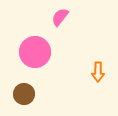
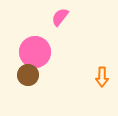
orange arrow: moved 4 px right, 5 px down
brown circle: moved 4 px right, 19 px up
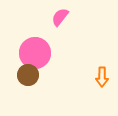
pink circle: moved 1 px down
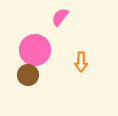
pink circle: moved 3 px up
orange arrow: moved 21 px left, 15 px up
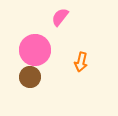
orange arrow: rotated 12 degrees clockwise
brown circle: moved 2 px right, 2 px down
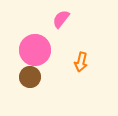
pink semicircle: moved 1 px right, 2 px down
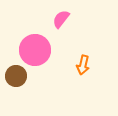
orange arrow: moved 2 px right, 3 px down
brown circle: moved 14 px left, 1 px up
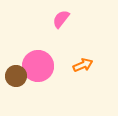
pink circle: moved 3 px right, 16 px down
orange arrow: rotated 126 degrees counterclockwise
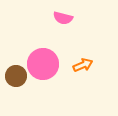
pink semicircle: moved 2 px right, 1 px up; rotated 114 degrees counterclockwise
pink circle: moved 5 px right, 2 px up
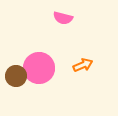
pink circle: moved 4 px left, 4 px down
